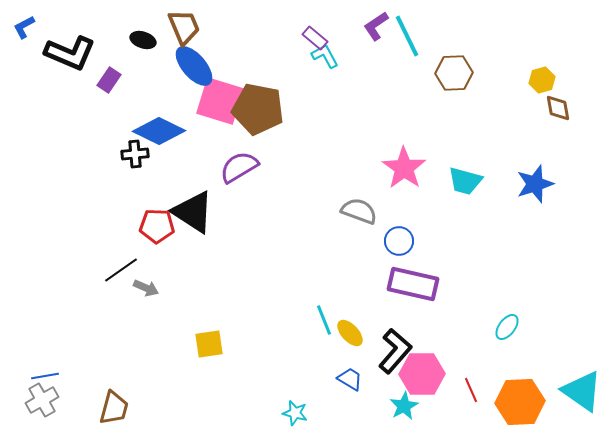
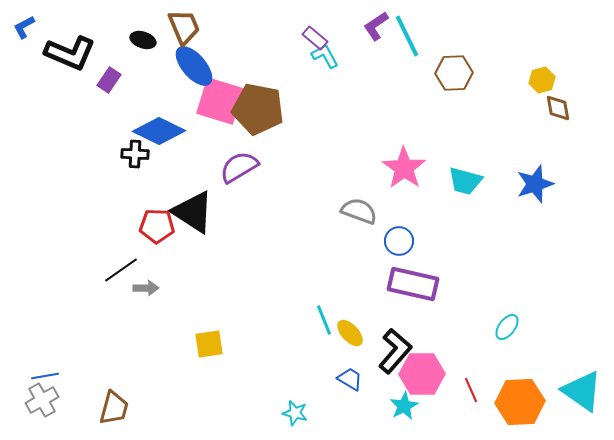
black cross at (135, 154): rotated 8 degrees clockwise
gray arrow at (146, 288): rotated 25 degrees counterclockwise
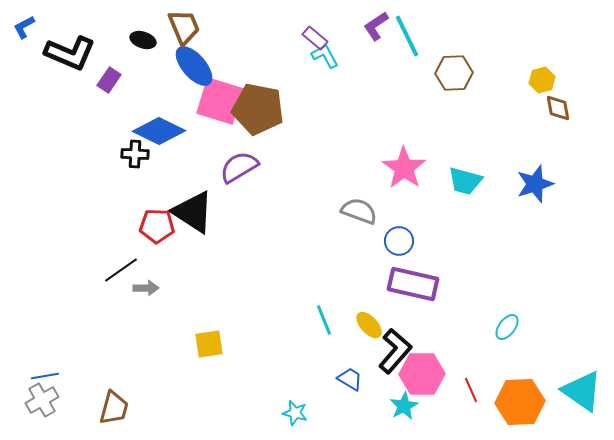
yellow ellipse at (350, 333): moved 19 px right, 8 px up
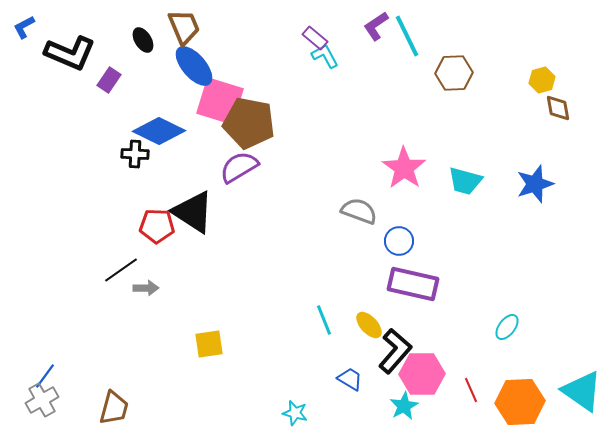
black ellipse at (143, 40): rotated 40 degrees clockwise
brown pentagon at (258, 109): moved 9 px left, 14 px down
blue line at (45, 376): rotated 44 degrees counterclockwise
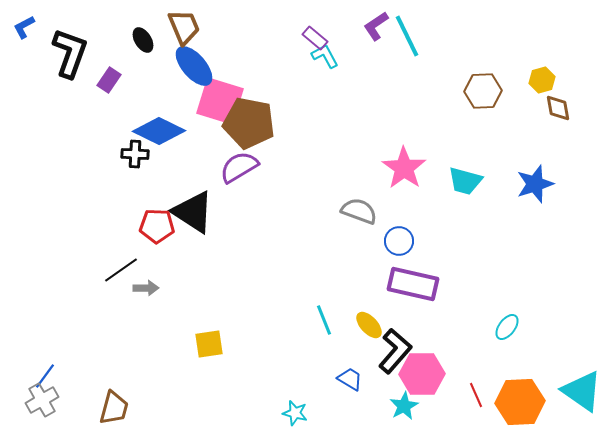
black L-shape at (70, 53): rotated 93 degrees counterclockwise
brown hexagon at (454, 73): moved 29 px right, 18 px down
red line at (471, 390): moved 5 px right, 5 px down
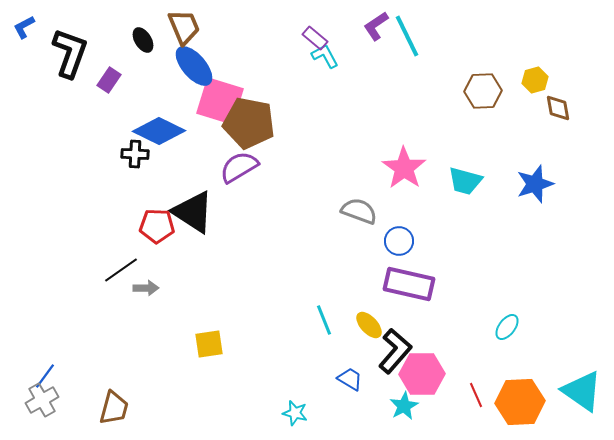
yellow hexagon at (542, 80): moved 7 px left
purple rectangle at (413, 284): moved 4 px left
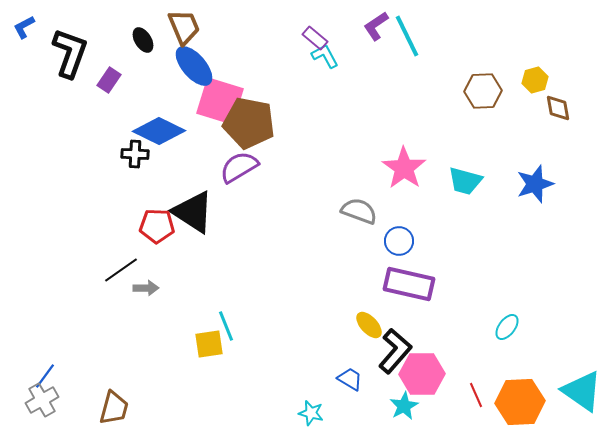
cyan line at (324, 320): moved 98 px left, 6 px down
cyan star at (295, 413): moved 16 px right
